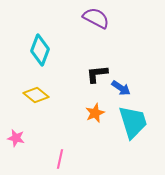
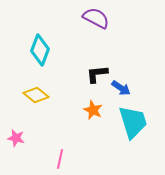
orange star: moved 2 px left, 3 px up; rotated 24 degrees counterclockwise
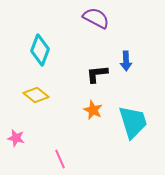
blue arrow: moved 5 px right, 27 px up; rotated 54 degrees clockwise
pink line: rotated 36 degrees counterclockwise
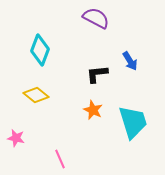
blue arrow: moved 4 px right; rotated 30 degrees counterclockwise
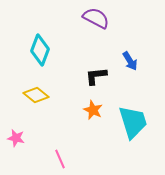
black L-shape: moved 1 px left, 2 px down
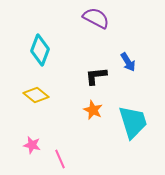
blue arrow: moved 2 px left, 1 px down
pink star: moved 16 px right, 7 px down
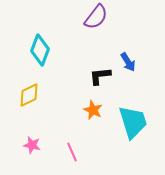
purple semicircle: moved 1 px up; rotated 100 degrees clockwise
black L-shape: moved 4 px right
yellow diamond: moved 7 px left; rotated 65 degrees counterclockwise
pink line: moved 12 px right, 7 px up
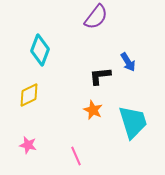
pink star: moved 4 px left
pink line: moved 4 px right, 4 px down
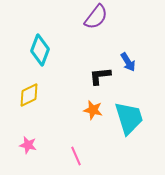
orange star: rotated 12 degrees counterclockwise
cyan trapezoid: moved 4 px left, 4 px up
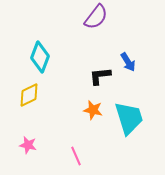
cyan diamond: moved 7 px down
